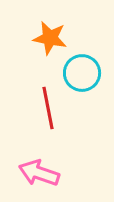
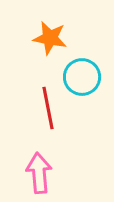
cyan circle: moved 4 px down
pink arrow: rotated 66 degrees clockwise
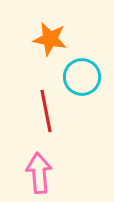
orange star: moved 1 px down
red line: moved 2 px left, 3 px down
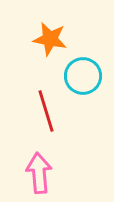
cyan circle: moved 1 px right, 1 px up
red line: rotated 6 degrees counterclockwise
